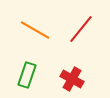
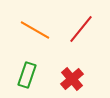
red cross: rotated 20 degrees clockwise
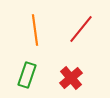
orange line: rotated 52 degrees clockwise
red cross: moved 1 px left, 1 px up
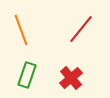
orange line: moved 14 px left; rotated 12 degrees counterclockwise
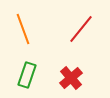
orange line: moved 2 px right, 1 px up
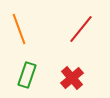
orange line: moved 4 px left
red cross: moved 1 px right
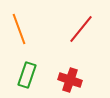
red cross: moved 2 px left, 2 px down; rotated 30 degrees counterclockwise
